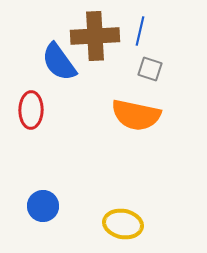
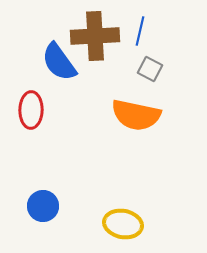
gray square: rotated 10 degrees clockwise
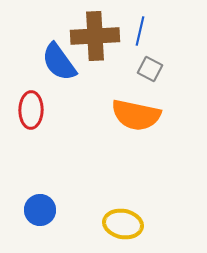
blue circle: moved 3 px left, 4 px down
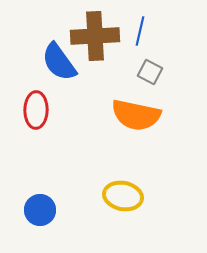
gray square: moved 3 px down
red ellipse: moved 5 px right
yellow ellipse: moved 28 px up
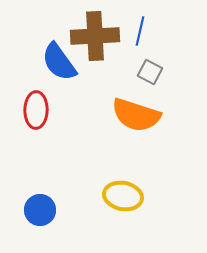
orange semicircle: rotated 6 degrees clockwise
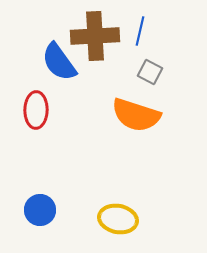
yellow ellipse: moved 5 px left, 23 px down
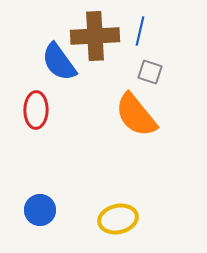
gray square: rotated 10 degrees counterclockwise
orange semicircle: rotated 33 degrees clockwise
yellow ellipse: rotated 24 degrees counterclockwise
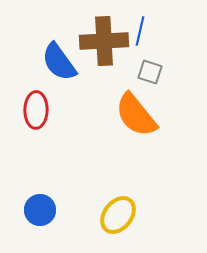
brown cross: moved 9 px right, 5 px down
yellow ellipse: moved 4 px up; rotated 39 degrees counterclockwise
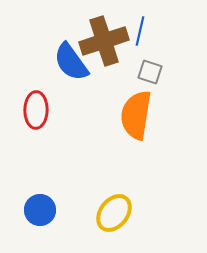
brown cross: rotated 15 degrees counterclockwise
blue semicircle: moved 12 px right
orange semicircle: rotated 48 degrees clockwise
yellow ellipse: moved 4 px left, 2 px up
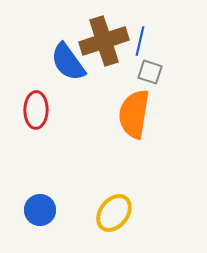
blue line: moved 10 px down
blue semicircle: moved 3 px left
orange semicircle: moved 2 px left, 1 px up
